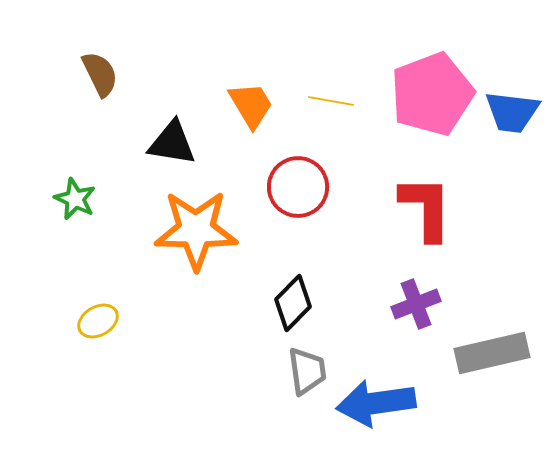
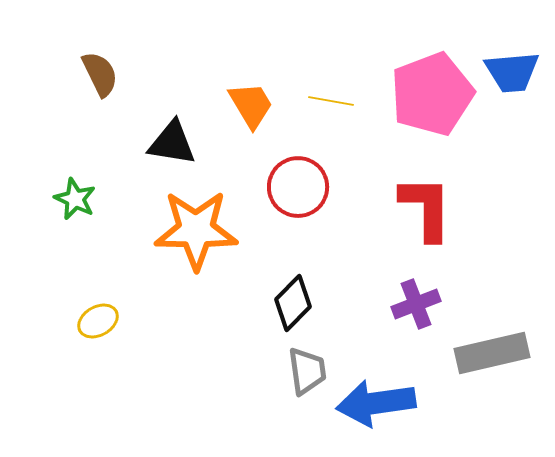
blue trapezoid: moved 40 px up; rotated 12 degrees counterclockwise
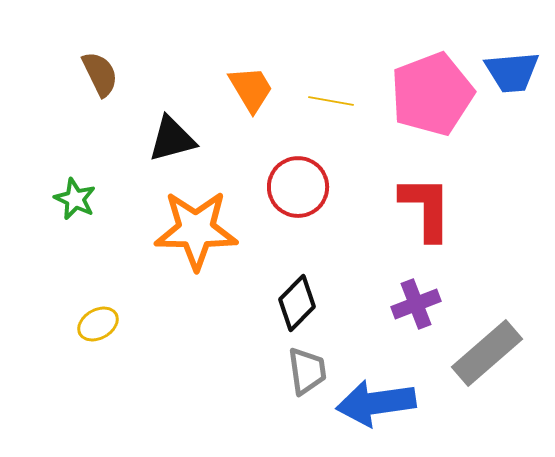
orange trapezoid: moved 16 px up
black triangle: moved 4 px up; rotated 24 degrees counterclockwise
black diamond: moved 4 px right
yellow ellipse: moved 3 px down
gray rectangle: moved 5 px left; rotated 28 degrees counterclockwise
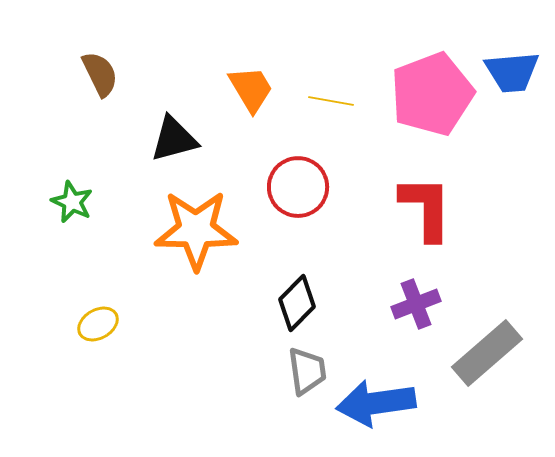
black triangle: moved 2 px right
green star: moved 3 px left, 3 px down
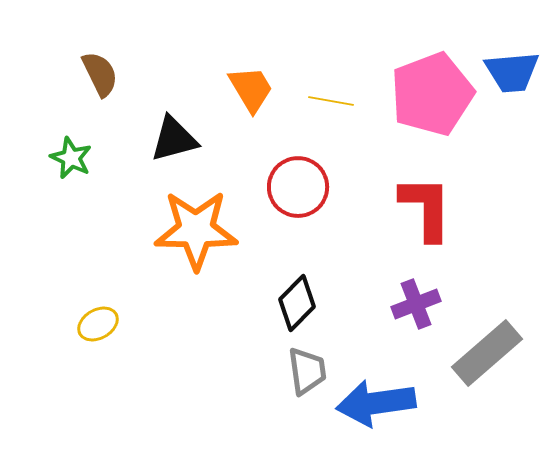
green star: moved 1 px left, 44 px up
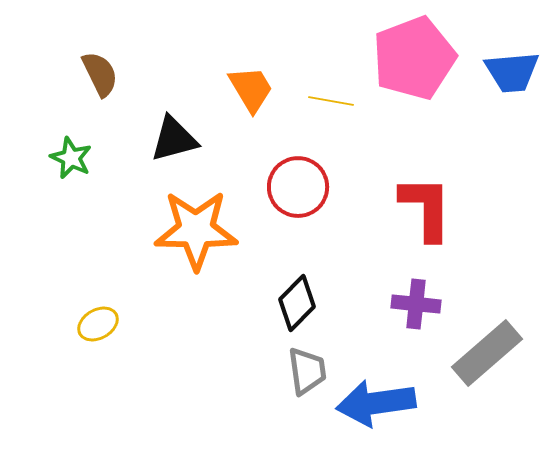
pink pentagon: moved 18 px left, 36 px up
purple cross: rotated 27 degrees clockwise
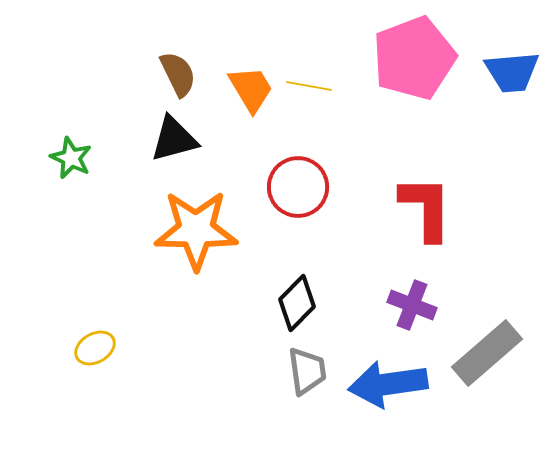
brown semicircle: moved 78 px right
yellow line: moved 22 px left, 15 px up
purple cross: moved 4 px left, 1 px down; rotated 15 degrees clockwise
yellow ellipse: moved 3 px left, 24 px down
blue arrow: moved 12 px right, 19 px up
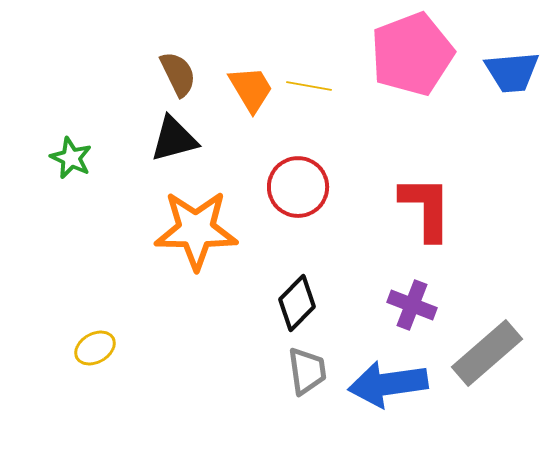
pink pentagon: moved 2 px left, 4 px up
